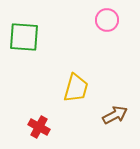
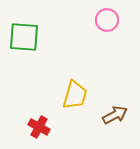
yellow trapezoid: moved 1 px left, 7 px down
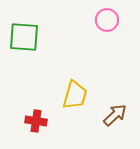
brown arrow: rotated 15 degrees counterclockwise
red cross: moved 3 px left, 6 px up; rotated 20 degrees counterclockwise
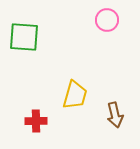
brown arrow: rotated 120 degrees clockwise
red cross: rotated 10 degrees counterclockwise
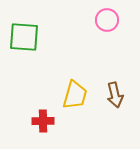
brown arrow: moved 20 px up
red cross: moved 7 px right
